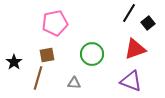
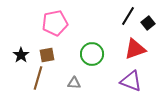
black line: moved 1 px left, 3 px down
black star: moved 7 px right, 7 px up
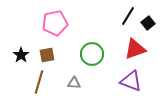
brown line: moved 1 px right, 4 px down
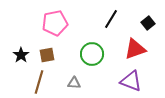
black line: moved 17 px left, 3 px down
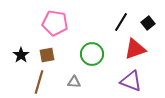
black line: moved 10 px right, 3 px down
pink pentagon: rotated 20 degrees clockwise
gray triangle: moved 1 px up
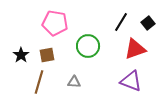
green circle: moved 4 px left, 8 px up
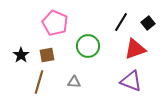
pink pentagon: rotated 15 degrees clockwise
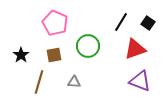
black square: rotated 16 degrees counterclockwise
brown square: moved 7 px right
purple triangle: moved 9 px right
